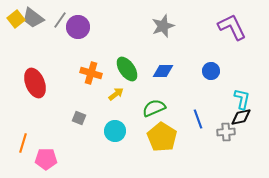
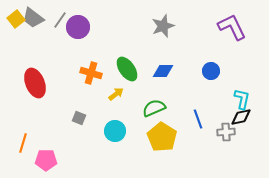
pink pentagon: moved 1 px down
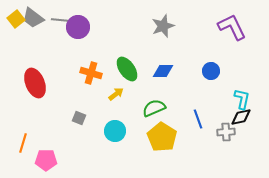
gray line: rotated 60 degrees clockwise
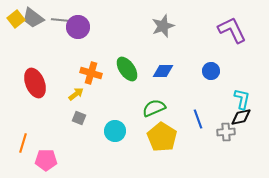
purple L-shape: moved 3 px down
yellow arrow: moved 40 px left
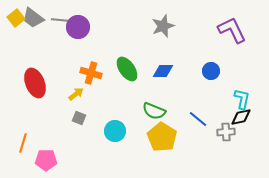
yellow square: moved 1 px up
green semicircle: moved 3 px down; rotated 135 degrees counterclockwise
blue line: rotated 30 degrees counterclockwise
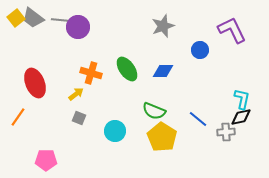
blue circle: moved 11 px left, 21 px up
orange line: moved 5 px left, 26 px up; rotated 18 degrees clockwise
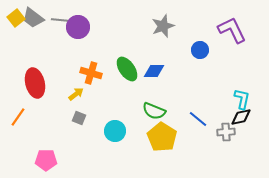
blue diamond: moved 9 px left
red ellipse: rotated 8 degrees clockwise
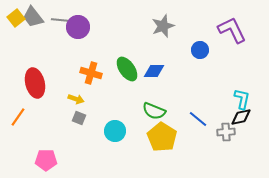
gray trapezoid: moved 1 px up; rotated 15 degrees clockwise
yellow arrow: moved 5 px down; rotated 56 degrees clockwise
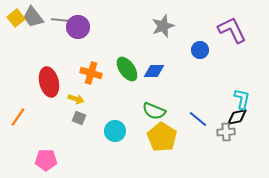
red ellipse: moved 14 px right, 1 px up
black diamond: moved 4 px left
